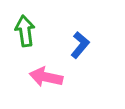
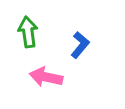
green arrow: moved 3 px right, 1 px down
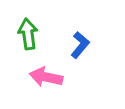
green arrow: moved 2 px down
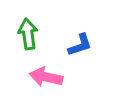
blue L-shape: rotated 32 degrees clockwise
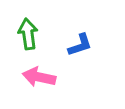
pink arrow: moved 7 px left
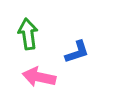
blue L-shape: moved 3 px left, 7 px down
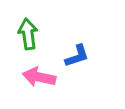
blue L-shape: moved 4 px down
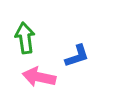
green arrow: moved 3 px left, 4 px down
